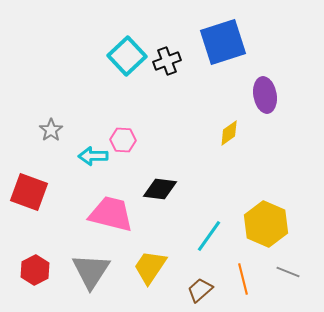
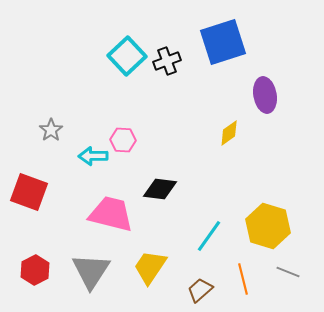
yellow hexagon: moved 2 px right, 2 px down; rotated 6 degrees counterclockwise
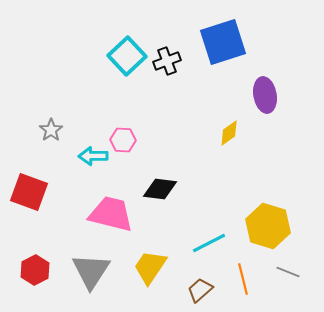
cyan line: moved 7 px down; rotated 28 degrees clockwise
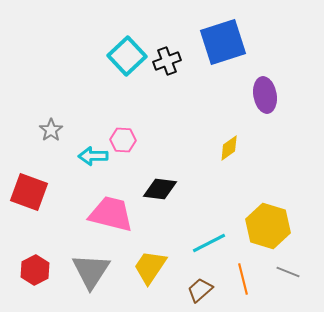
yellow diamond: moved 15 px down
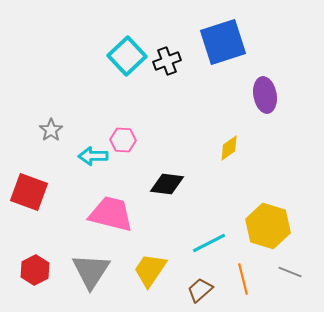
black diamond: moved 7 px right, 5 px up
yellow trapezoid: moved 3 px down
gray line: moved 2 px right
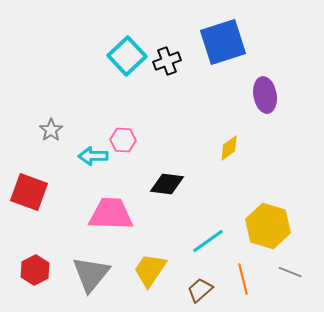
pink trapezoid: rotated 12 degrees counterclockwise
cyan line: moved 1 px left, 2 px up; rotated 8 degrees counterclockwise
gray triangle: moved 3 px down; rotated 6 degrees clockwise
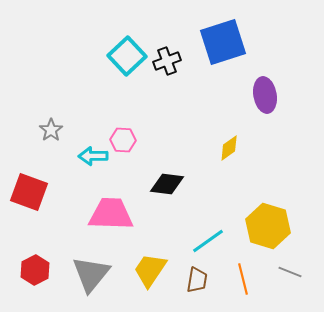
brown trapezoid: moved 3 px left, 10 px up; rotated 140 degrees clockwise
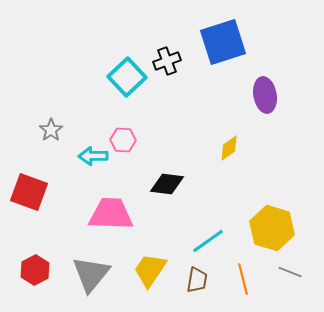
cyan square: moved 21 px down
yellow hexagon: moved 4 px right, 2 px down
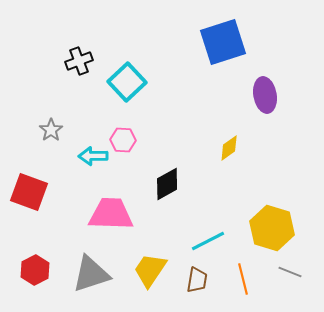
black cross: moved 88 px left
cyan square: moved 5 px down
black diamond: rotated 36 degrees counterclockwise
cyan line: rotated 8 degrees clockwise
gray triangle: rotated 33 degrees clockwise
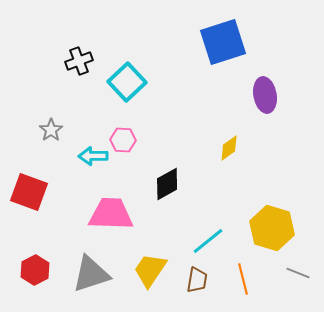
cyan line: rotated 12 degrees counterclockwise
gray line: moved 8 px right, 1 px down
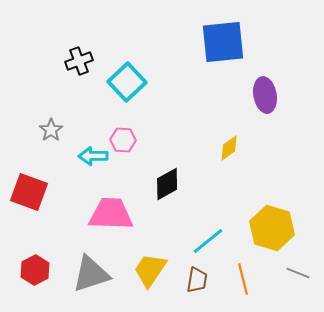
blue square: rotated 12 degrees clockwise
